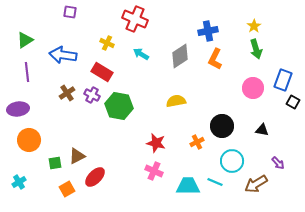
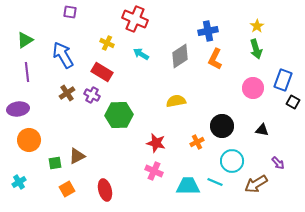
yellow star: moved 3 px right
blue arrow: rotated 52 degrees clockwise
green hexagon: moved 9 px down; rotated 12 degrees counterclockwise
red ellipse: moved 10 px right, 13 px down; rotated 60 degrees counterclockwise
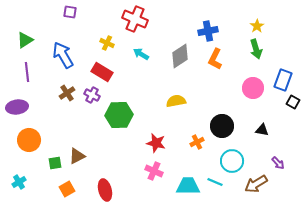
purple ellipse: moved 1 px left, 2 px up
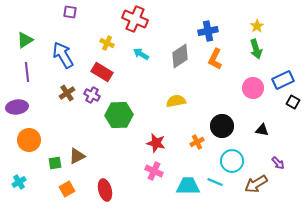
blue rectangle: rotated 45 degrees clockwise
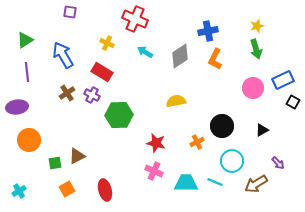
yellow star: rotated 16 degrees clockwise
cyan arrow: moved 4 px right, 2 px up
black triangle: rotated 40 degrees counterclockwise
cyan cross: moved 9 px down
cyan trapezoid: moved 2 px left, 3 px up
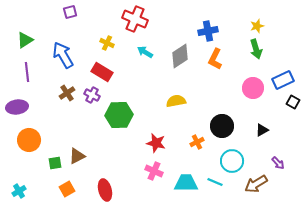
purple square: rotated 24 degrees counterclockwise
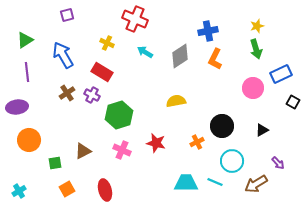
purple square: moved 3 px left, 3 px down
blue rectangle: moved 2 px left, 6 px up
green hexagon: rotated 16 degrees counterclockwise
brown triangle: moved 6 px right, 5 px up
pink cross: moved 32 px left, 21 px up
